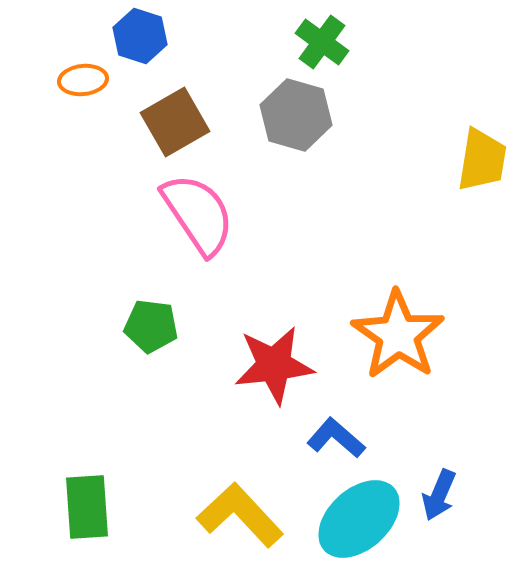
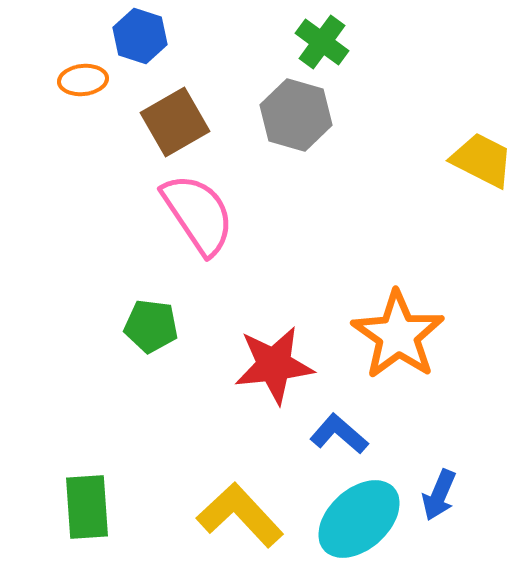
yellow trapezoid: rotated 72 degrees counterclockwise
blue L-shape: moved 3 px right, 4 px up
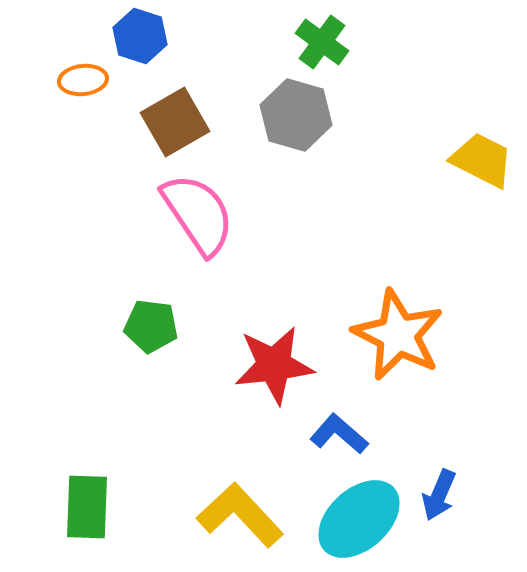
orange star: rotated 8 degrees counterclockwise
green rectangle: rotated 6 degrees clockwise
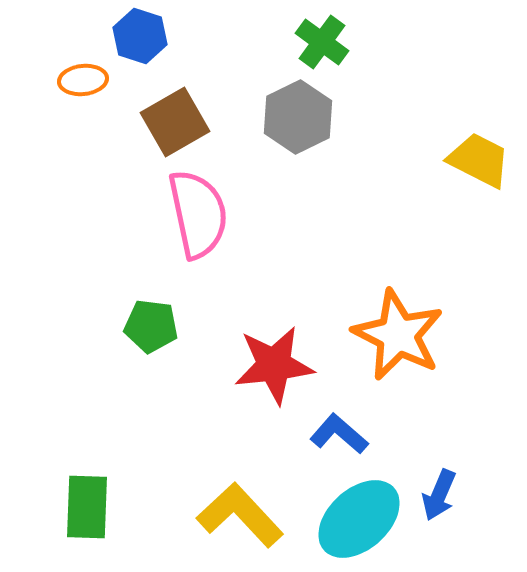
gray hexagon: moved 2 px right, 2 px down; rotated 18 degrees clockwise
yellow trapezoid: moved 3 px left
pink semicircle: rotated 22 degrees clockwise
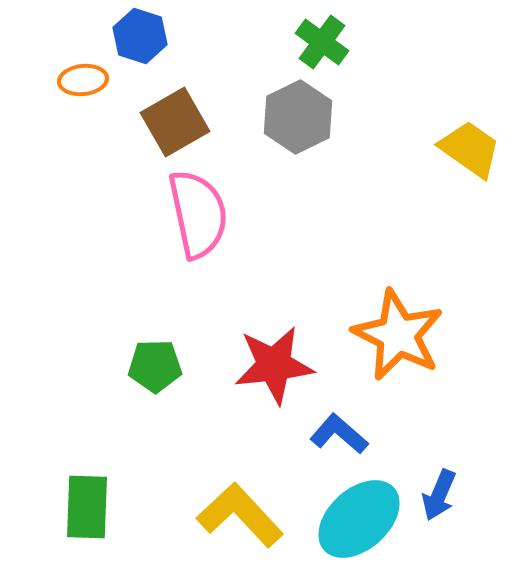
yellow trapezoid: moved 9 px left, 11 px up; rotated 8 degrees clockwise
green pentagon: moved 4 px right, 40 px down; rotated 8 degrees counterclockwise
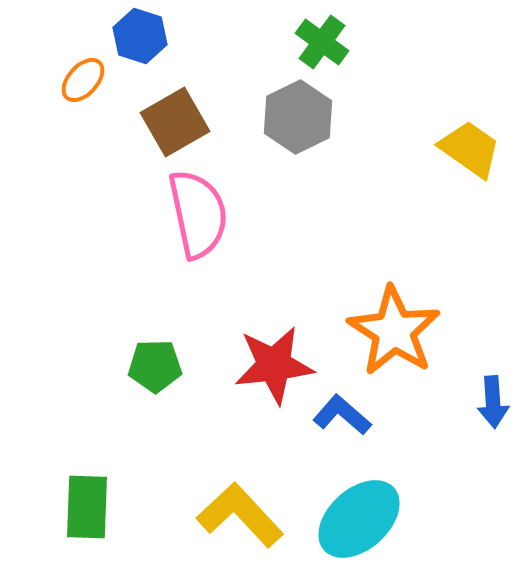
orange ellipse: rotated 42 degrees counterclockwise
orange star: moved 4 px left, 4 px up; rotated 6 degrees clockwise
blue L-shape: moved 3 px right, 19 px up
blue arrow: moved 54 px right, 93 px up; rotated 27 degrees counterclockwise
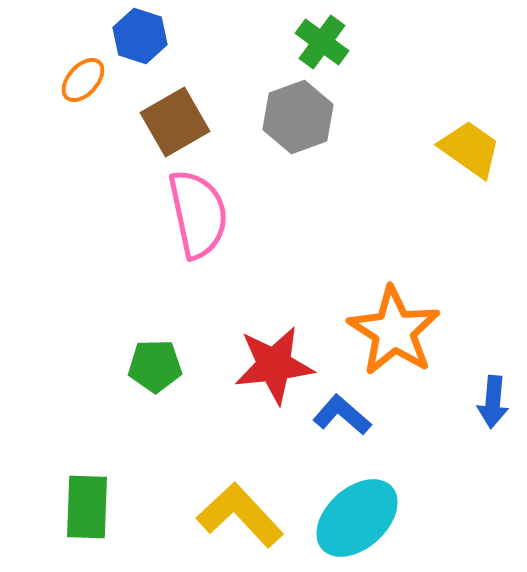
gray hexagon: rotated 6 degrees clockwise
blue arrow: rotated 9 degrees clockwise
cyan ellipse: moved 2 px left, 1 px up
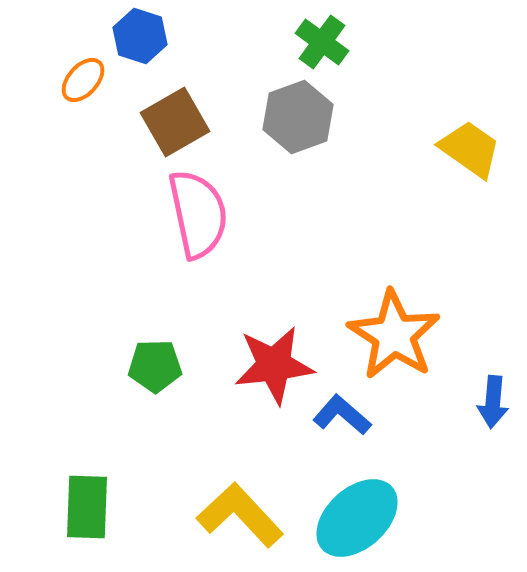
orange star: moved 4 px down
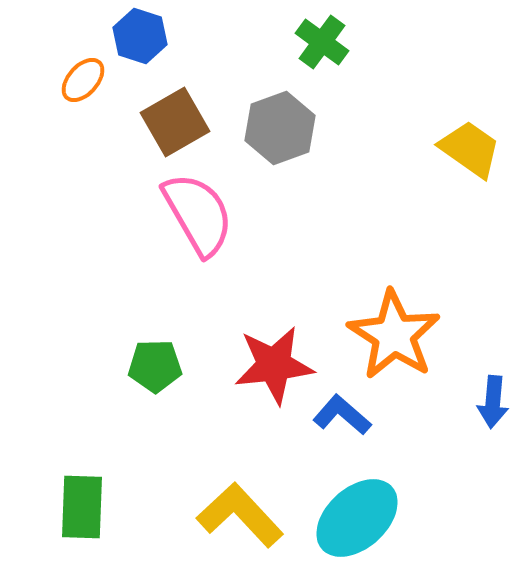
gray hexagon: moved 18 px left, 11 px down
pink semicircle: rotated 18 degrees counterclockwise
green rectangle: moved 5 px left
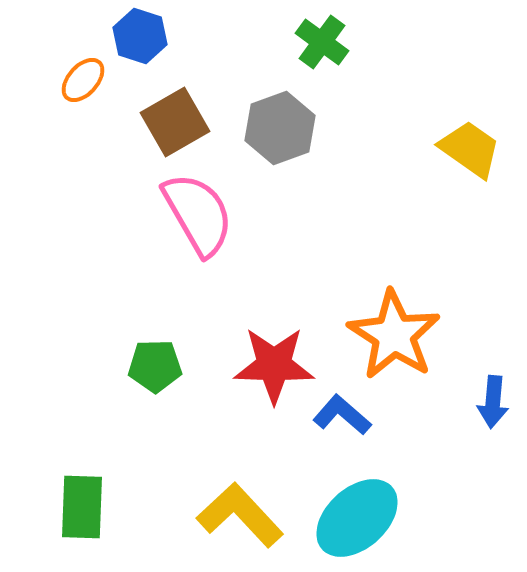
red star: rotated 8 degrees clockwise
